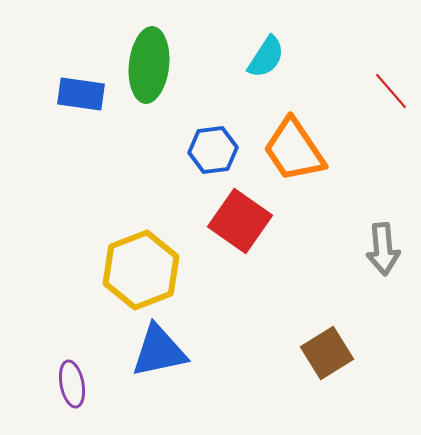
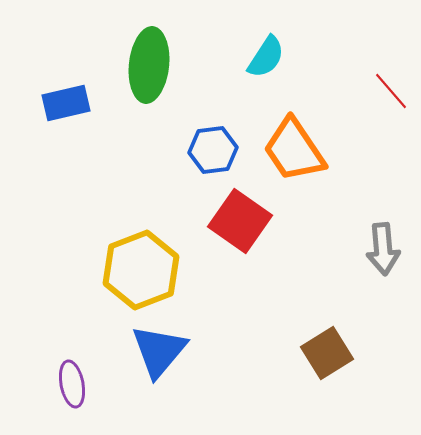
blue rectangle: moved 15 px left, 9 px down; rotated 21 degrees counterclockwise
blue triangle: rotated 38 degrees counterclockwise
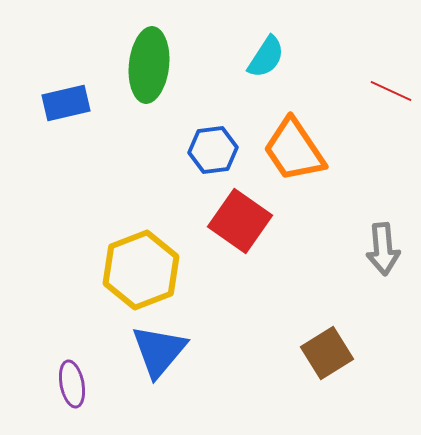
red line: rotated 24 degrees counterclockwise
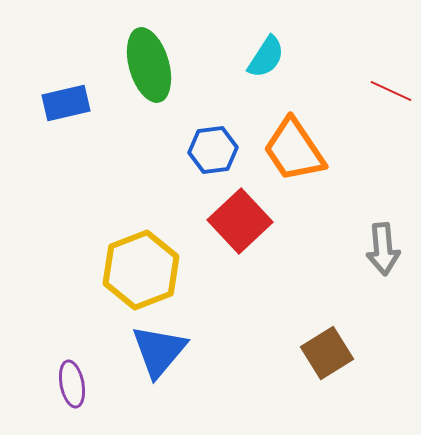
green ellipse: rotated 22 degrees counterclockwise
red square: rotated 12 degrees clockwise
